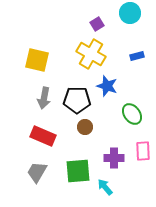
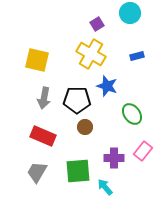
pink rectangle: rotated 42 degrees clockwise
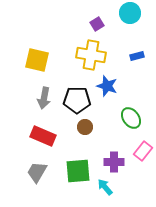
yellow cross: moved 1 px down; rotated 20 degrees counterclockwise
green ellipse: moved 1 px left, 4 px down
purple cross: moved 4 px down
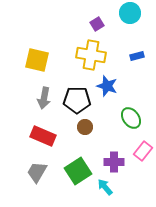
green square: rotated 28 degrees counterclockwise
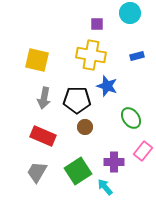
purple square: rotated 32 degrees clockwise
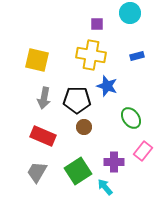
brown circle: moved 1 px left
